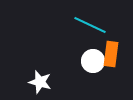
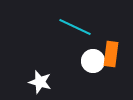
cyan line: moved 15 px left, 2 px down
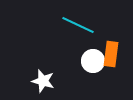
cyan line: moved 3 px right, 2 px up
white star: moved 3 px right, 1 px up
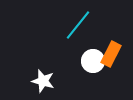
cyan line: rotated 76 degrees counterclockwise
orange rectangle: rotated 20 degrees clockwise
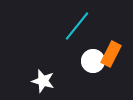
cyan line: moved 1 px left, 1 px down
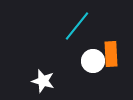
orange rectangle: rotated 30 degrees counterclockwise
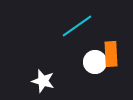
cyan line: rotated 16 degrees clockwise
white circle: moved 2 px right, 1 px down
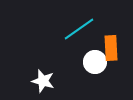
cyan line: moved 2 px right, 3 px down
orange rectangle: moved 6 px up
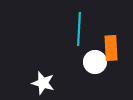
cyan line: rotated 52 degrees counterclockwise
white star: moved 2 px down
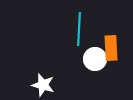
white circle: moved 3 px up
white star: moved 2 px down
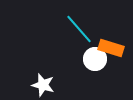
cyan line: rotated 44 degrees counterclockwise
orange rectangle: rotated 70 degrees counterclockwise
